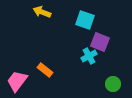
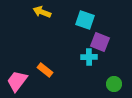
cyan cross: moved 1 px down; rotated 28 degrees clockwise
green circle: moved 1 px right
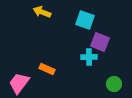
orange rectangle: moved 2 px right, 1 px up; rotated 14 degrees counterclockwise
pink trapezoid: moved 2 px right, 2 px down
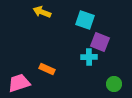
pink trapezoid: rotated 35 degrees clockwise
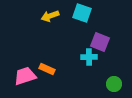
yellow arrow: moved 8 px right, 4 px down; rotated 42 degrees counterclockwise
cyan square: moved 3 px left, 7 px up
pink trapezoid: moved 6 px right, 7 px up
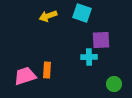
yellow arrow: moved 2 px left
purple square: moved 1 px right, 2 px up; rotated 24 degrees counterclockwise
orange rectangle: moved 1 px down; rotated 70 degrees clockwise
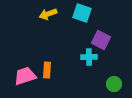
yellow arrow: moved 2 px up
purple square: rotated 30 degrees clockwise
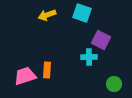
yellow arrow: moved 1 px left, 1 px down
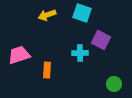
cyan cross: moved 9 px left, 4 px up
pink trapezoid: moved 6 px left, 21 px up
